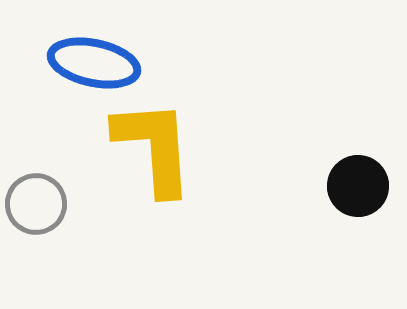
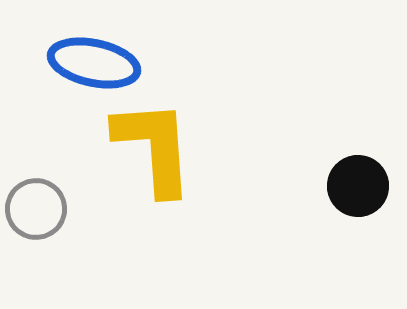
gray circle: moved 5 px down
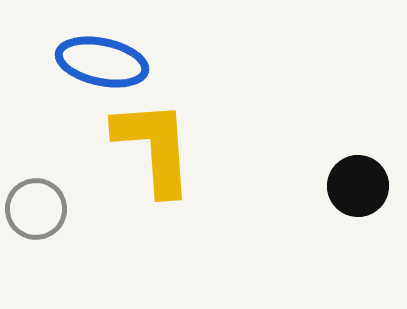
blue ellipse: moved 8 px right, 1 px up
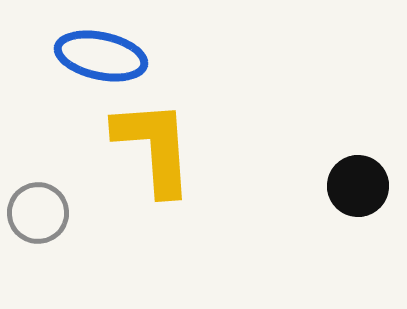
blue ellipse: moved 1 px left, 6 px up
gray circle: moved 2 px right, 4 px down
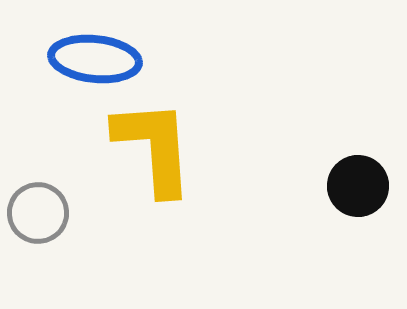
blue ellipse: moved 6 px left, 3 px down; rotated 6 degrees counterclockwise
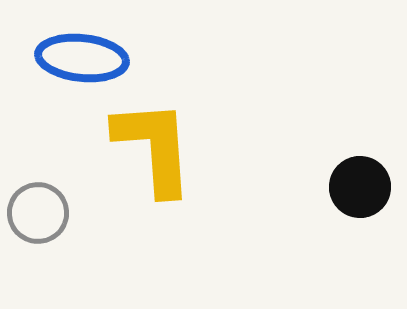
blue ellipse: moved 13 px left, 1 px up
black circle: moved 2 px right, 1 px down
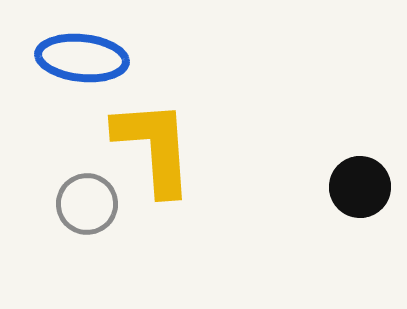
gray circle: moved 49 px right, 9 px up
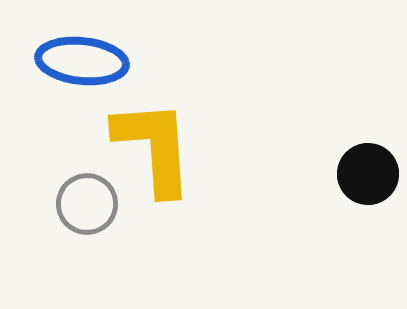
blue ellipse: moved 3 px down
black circle: moved 8 px right, 13 px up
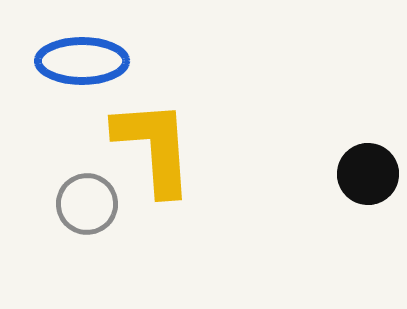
blue ellipse: rotated 6 degrees counterclockwise
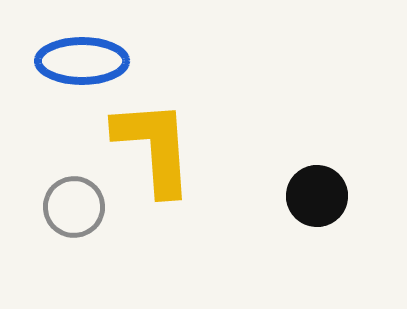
black circle: moved 51 px left, 22 px down
gray circle: moved 13 px left, 3 px down
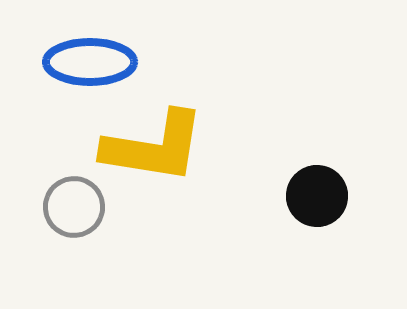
blue ellipse: moved 8 px right, 1 px down
yellow L-shape: rotated 103 degrees clockwise
